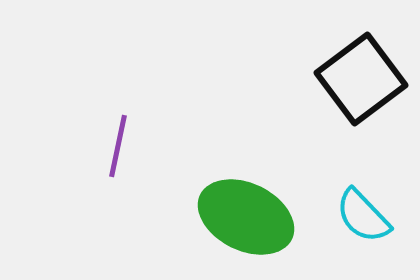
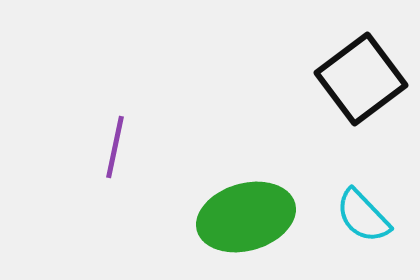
purple line: moved 3 px left, 1 px down
green ellipse: rotated 42 degrees counterclockwise
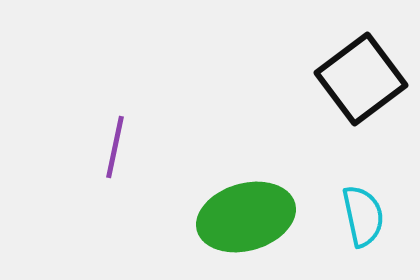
cyan semicircle: rotated 148 degrees counterclockwise
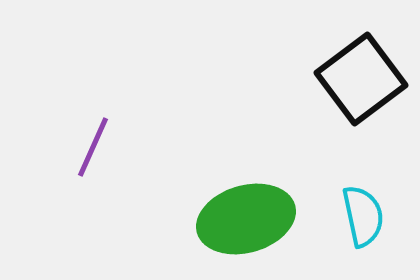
purple line: moved 22 px left; rotated 12 degrees clockwise
green ellipse: moved 2 px down
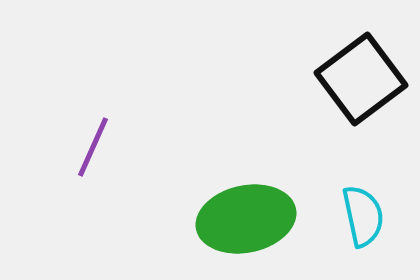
green ellipse: rotated 4 degrees clockwise
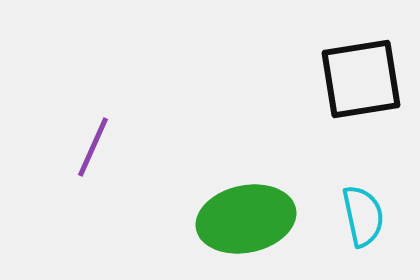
black square: rotated 28 degrees clockwise
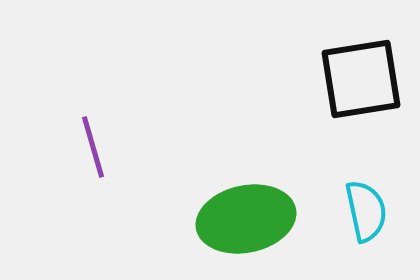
purple line: rotated 40 degrees counterclockwise
cyan semicircle: moved 3 px right, 5 px up
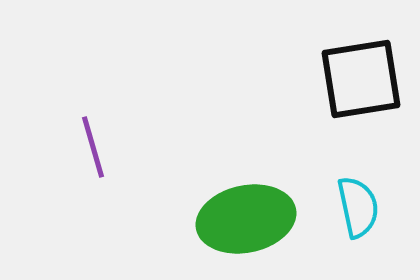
cyan semicircle: moved 8 px left, 4 px up
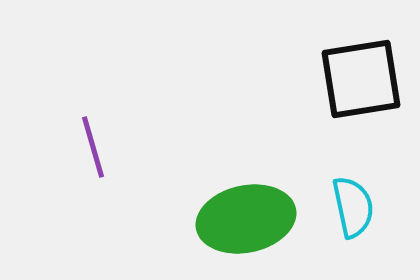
cyan semicircle: moved 5 px left
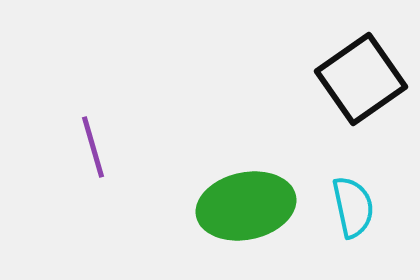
black square: rotated 26 degrees counterclockwise
green ellipse: moved 13 px up
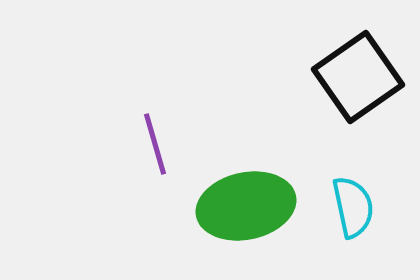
black square: moved 3 px left, 2 px up
purple line: moved 62 px right, 3 px up
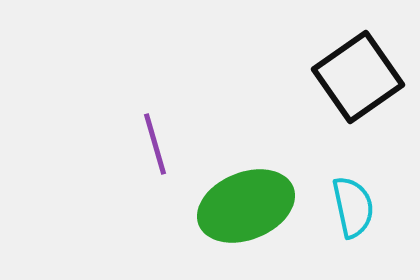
green ellipse: rotated 10 degrees counterclockwise
